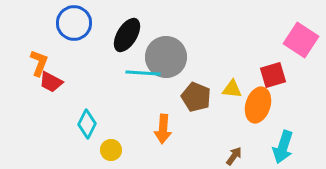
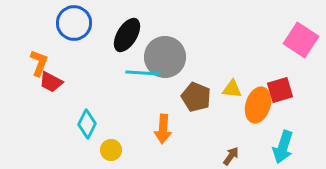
gray circle: moved 1 px left
red square: moved 7 px right, 15 px down
brown arrow: moved 3 px left
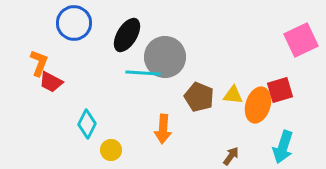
pink square: rotated 32 degrees clockwise
yellow triangle: moved 1 px right, 6 px down
brown pentagon: moved 3 px right
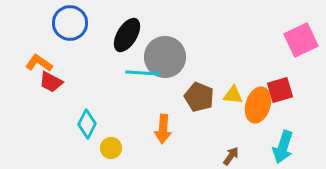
blue circle: moved 4 px left
orange L-shape: rotated 76 degrees counterclockwise
yellow circle: moved 2 px up
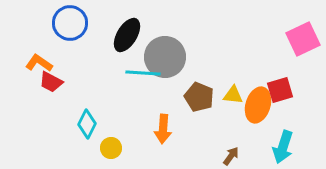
pink square: moved 2 px right, 1 px up
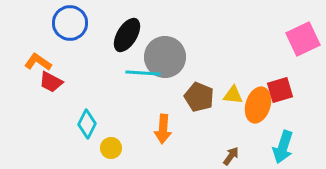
orange L-shape: moved 1 px left, 1 px up
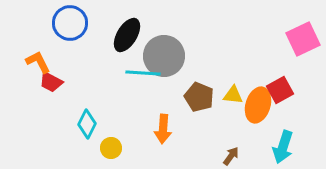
gray circle: moved 1 px left, 1 px up
orange L-shape: rotated 28 degrees clockwise
red square: rotated 12 degrees counterclockwise
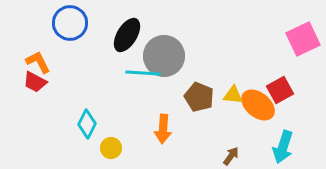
red trapezoid: moved 16 px left
orange ellipse: rotated 68 degrees counterclockwise
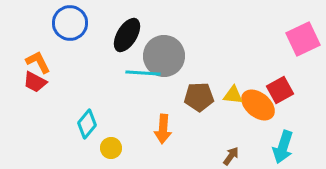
brown pentagon: rotated 24 degrees counterclockwise
cyan diamond: rotated 12 degrees clockwise
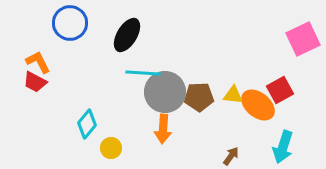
gray circle: moved 1 px right, 36 px down
